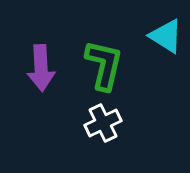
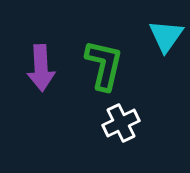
cyan triangle: rotated 33 degrees clockwise
white cross: moved 18 px right
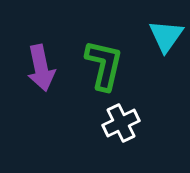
purple arrow: rotated 9 degrees counterclockwise
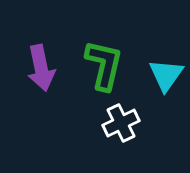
cyan triangle: moved 39 px down
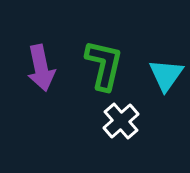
white cross: moved 2 px up; rotated 15 degrees counterclockwise
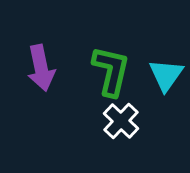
green L-shape: moved 7 px right, 6 px down
white cross: rotated 6 degrees counterclockwise
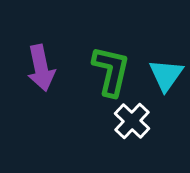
white cross: moved 11 px right
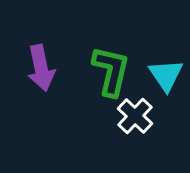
cyan triangle: rotated 9 degrees counterclockwise
white cross: moved 3 px right, 5 px up
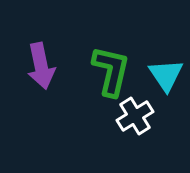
purple arrow: moved 2 px up
white cross: rotated 15 degrees clockwise
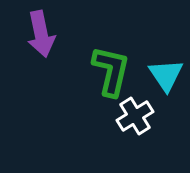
purple arrow: moved 32 px up
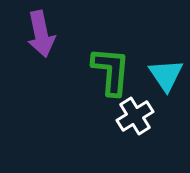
green L-shape: rotated 8 degrees counterclockwise
